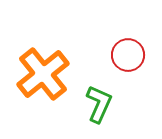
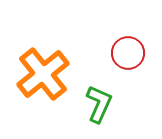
red circle: moved 2 px up
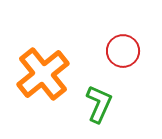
red circle: moved 5 px left, 2 px up
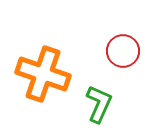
orange cross: rotated 32 degrees counterclockwise
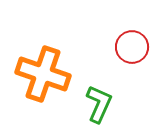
red circle: moved 9 px right, 4 px up
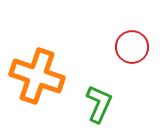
orange cross: moved 6 px left, 2 px down
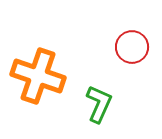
orange cross: moved 1 px right
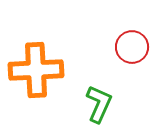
orange cross: moved 2 px left, 6 px up; rotated 22 degrees counterclockwise
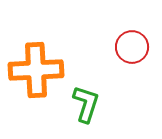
green L-shape: moved 13 px left; rotated 6 degrees counterclockwise
